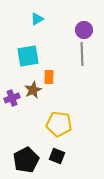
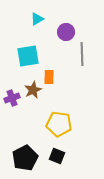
purple circle: moved 18 px left, 2 px down
black pentagon: moved 1 px left, 2 px up
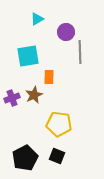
gray line: moved 2 px left, 2 px up
brown star: moved 1 px right, 5 px down
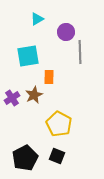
purple cross: rotated 14 degrees counterclockwise
yellow pentagon: rotated 20 degrees clockwise
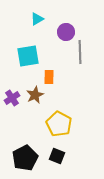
brown star: moved 1 px right
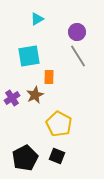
purple circle: moved 11 px right
gray line: moved 2 px left, 4 px down; rotated 30 degrees counterclockwise
cyan square: moved 1 px right
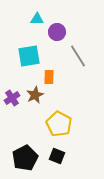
cyan triangle: rotated 32 degrees clockwise
purple circle: moved 20 px left
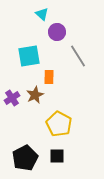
cyan triangle: moved 5 px right, 5 px up; rotated 40 degrees clockwise
black square: rotated 21 degrees counterclockwise
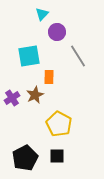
cyan triangle: rotated 32 degrees clockwise
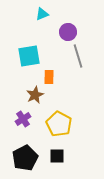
cyan triangle: rotated 24 degrees clockwise
purple circle: moved 11 px right
gray line: rotated 15 degrees clockwise
purple cross: moved 11 px right, 21 px down
